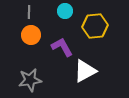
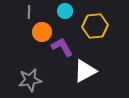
orange circle: moved 11 px right, 3 px up
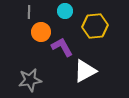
orange circle: moved 1 px left
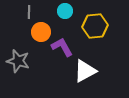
gray star: moved 12 px left, 19 px up; rotated 25 degrees clockwise
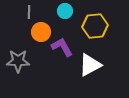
gray star: rotated 15 degrees counterclockwise
white triangle: moved 5 px right, 6 px up
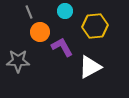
gray line: rotated 24 degrees counterclockwise
orange circle: moved 1 px left
white triangle: moved 2 px down
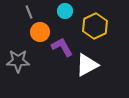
yellow hexagon: rotated 20 degrees counterclockwise
white triangle: moved 3 px left, 2 px up
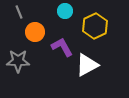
gray line: moved 10 px left
orange circle: moved 5 px left
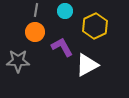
gray line: moved 17 px right, 2 px up; rotated 32 degrees clockwise
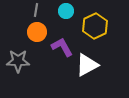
cyan circle: moved 1 px right
orange circle: moved 2 px right
